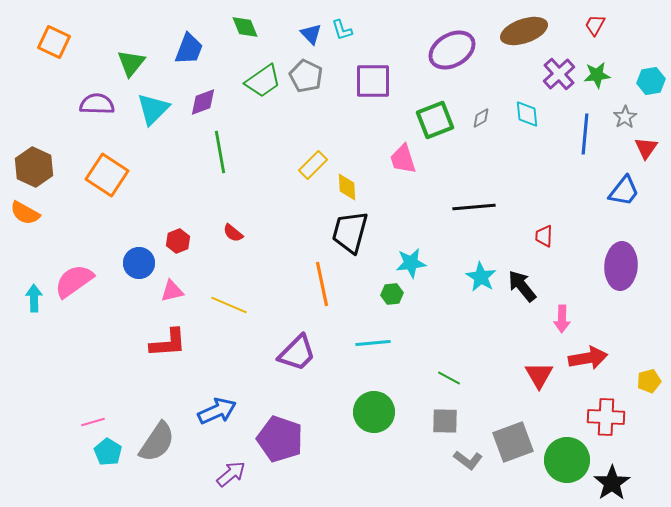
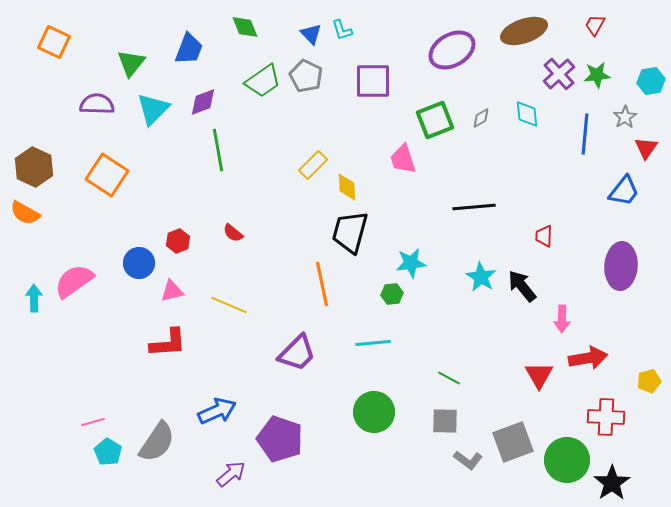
green line at (220, 152): moved 2 px left, 2 px up
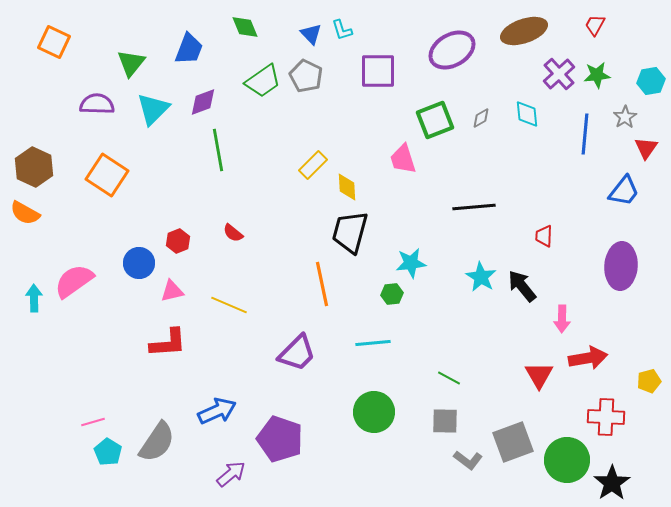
purple square at (373, 81): moved 5 px right, 10 px up
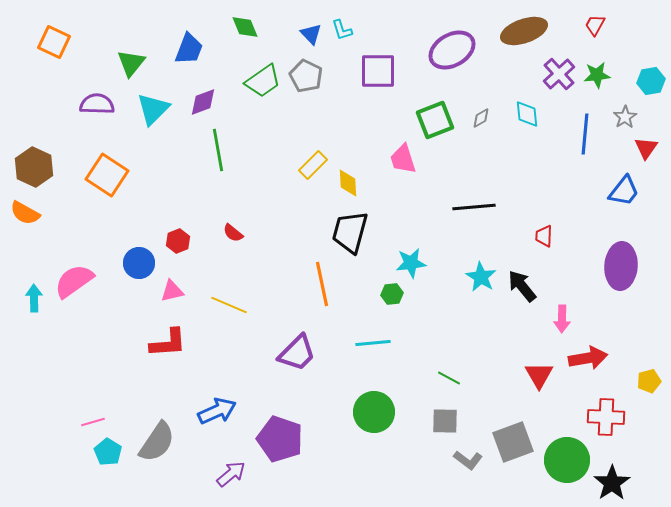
yellow diamond at (347, 187): moved 1 px right, 4 px up
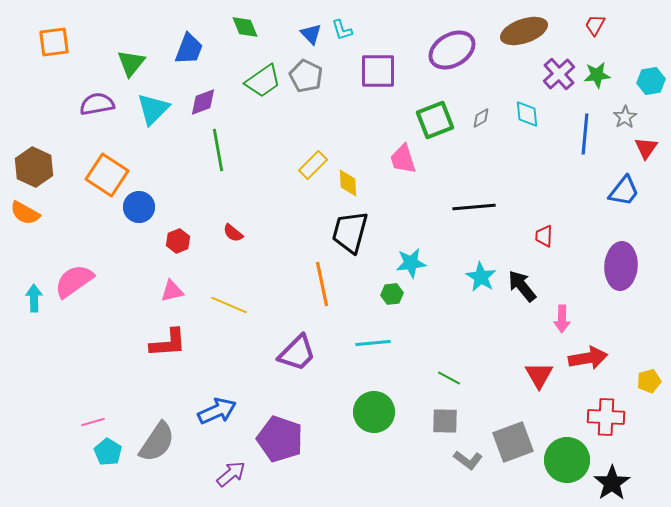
orange square at (54, 42): rotated 32 degrees counterclockwise
purple semicircle at (97, 104): rotated 12 degrees counterclockwise
blue circle at (139, 263): moved 56 px up
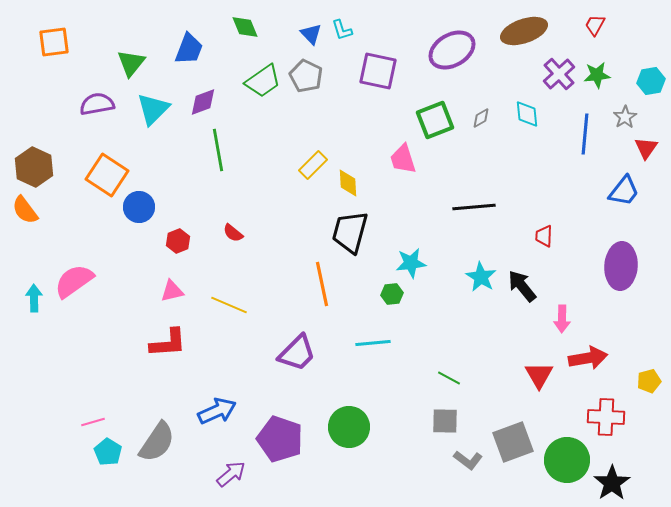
purple square at (378, 71): rotated 12 degrees clockwise
orange semicircle at (25, 213): moved 3 px up; rotated 24 degrees clockwise
green circle at (374, 412): moved 25 px left, 15 px down
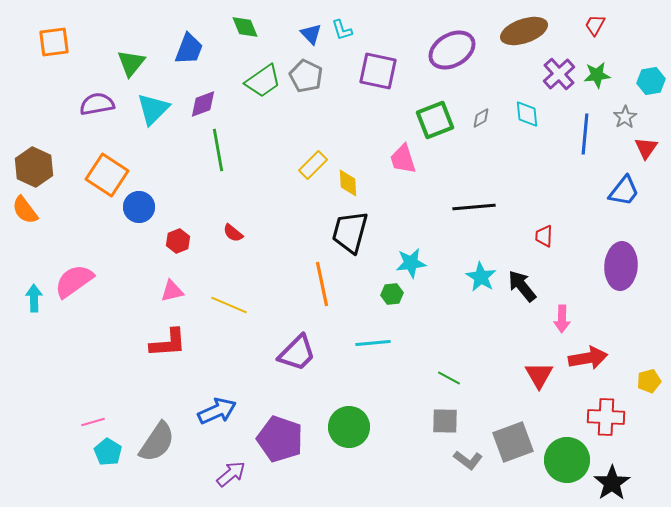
purple diamond at (203, 102): moved 2 px down
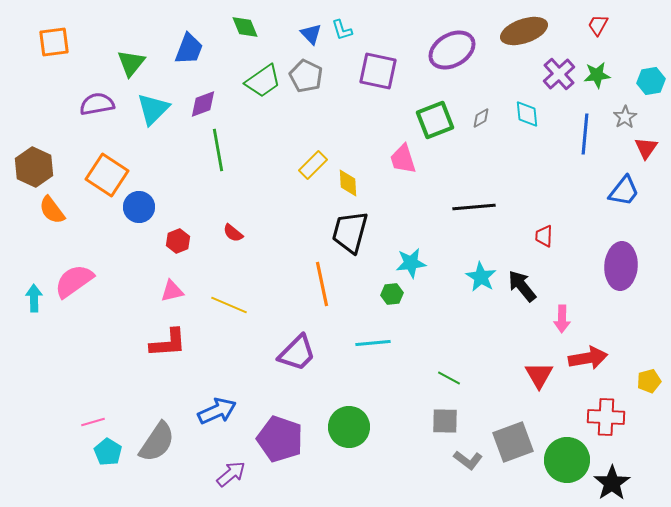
red trapezoid at (595, 25): moved 3 px right
orange semicircle at (25, 210): moved 27 px right
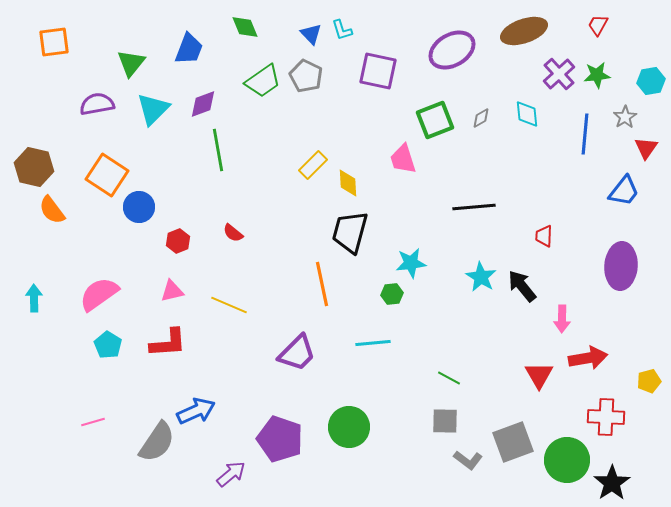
brown hexagon at (34, 167): rotated 12 degrees counterclockwise
pink semicircle at (74, 281): moved 25 px right, 13 px down
blue arrow at (217, 411): moved 21 px left
cyan pentagon at (108, 452): moved 107 px up
